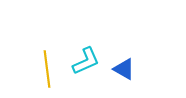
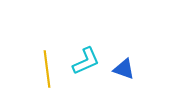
blue triangle: rotated 10 degrees counterclockwise
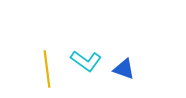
cyan L-shape: rotated 60 degrees clockwise
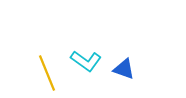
yellow line: moved 4 px down; rotated 15 degrees counterclockwise
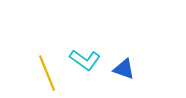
cyan L-shape: moved 1 px left, 1 px up
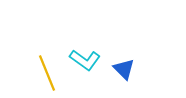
blue triangle: rotated 25 degrees clockwise
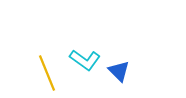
blue triangle: moved 5 px left, 2 px down
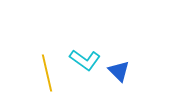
yellow line: rotated 9 degrees clockwise
